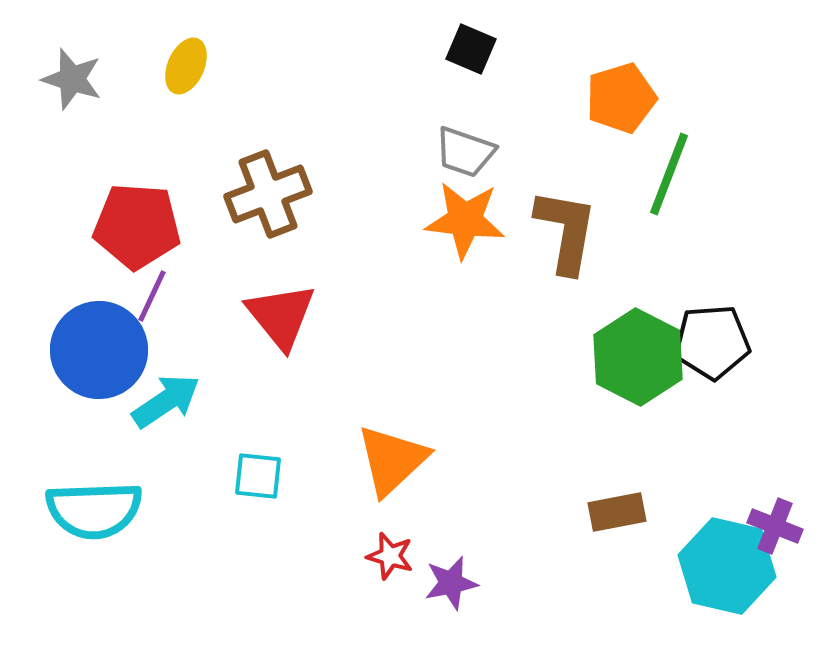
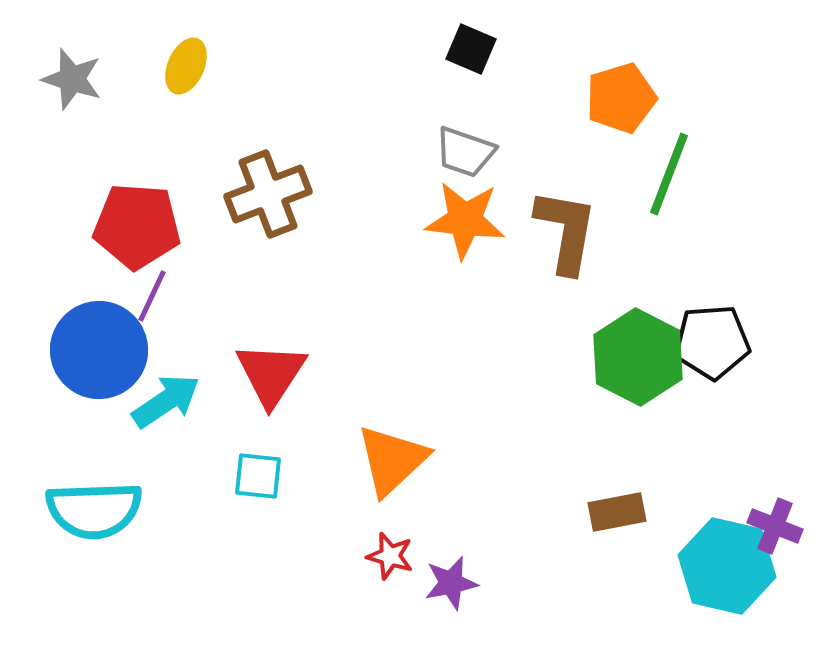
red triangle: moved 10 px left, 58 px down; rotated 12 degrees clockwise
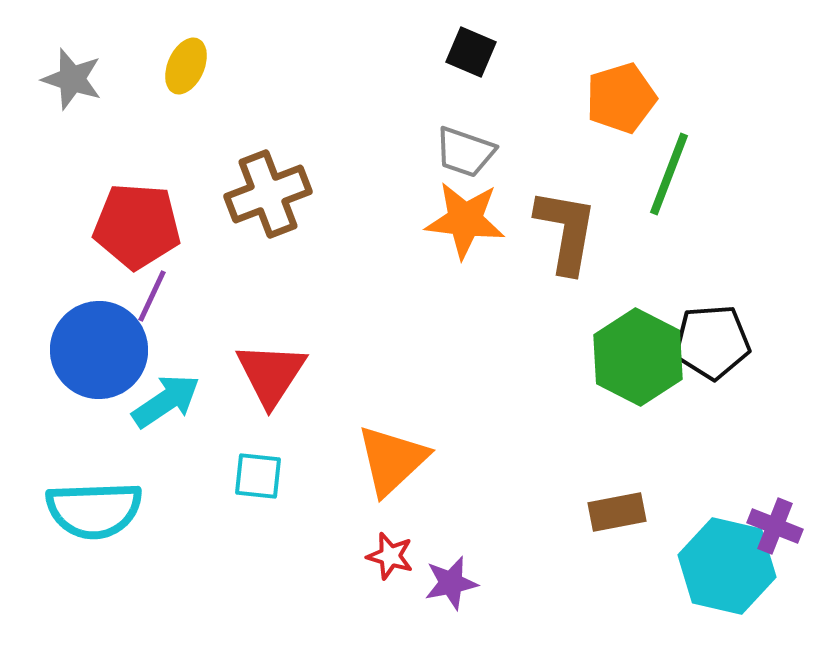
black square: moved 3 px down
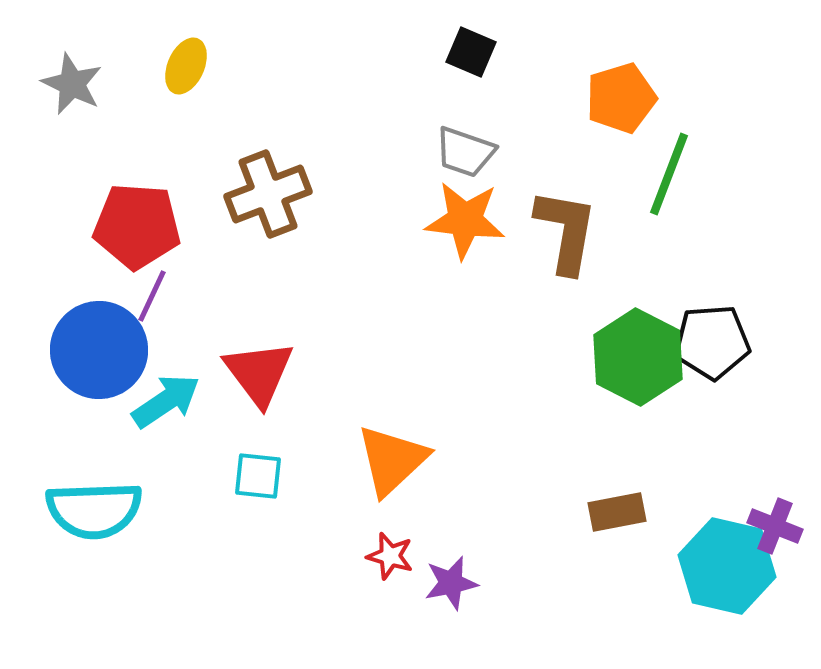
gray star: moved 5 px down; rotated 8 degrees clockwise
red triangle: moved 12 px left, 1 px up; rotated 10 degrees counterclockwise
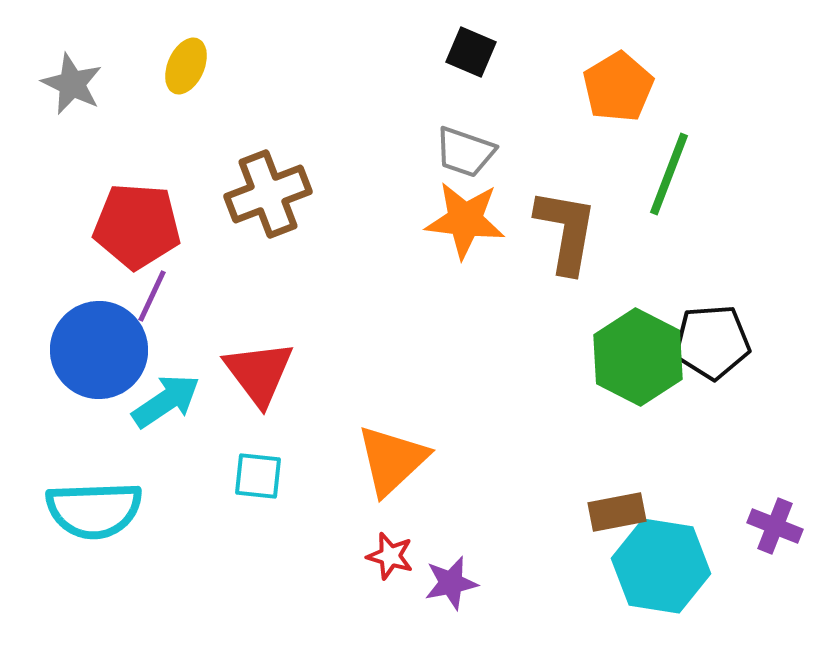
orange pentagon: moved 3 px left, 11 px up; rotated 14 degrees counterclockwise
cyan hexagon: moved 66 px left; rotated 4 degrees counterclockwise
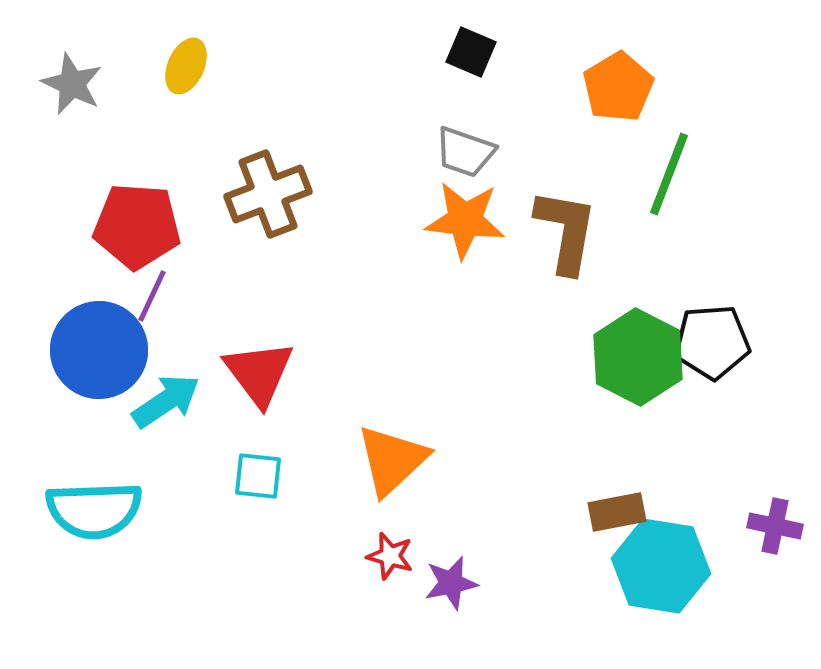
purple cross: rotated 10 degrees counterclockwise
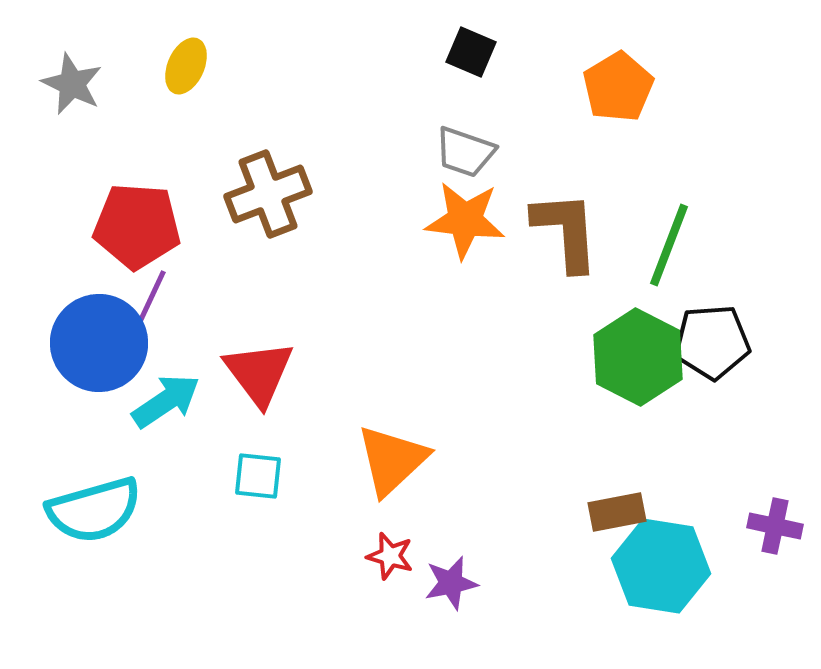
green line: moved 71 px down
brown L-shape: rotated 14 degrees counterclockwise
blue circle: moved 7 px up
cyan semicircle: rotated 14 degrees counterclockwise
